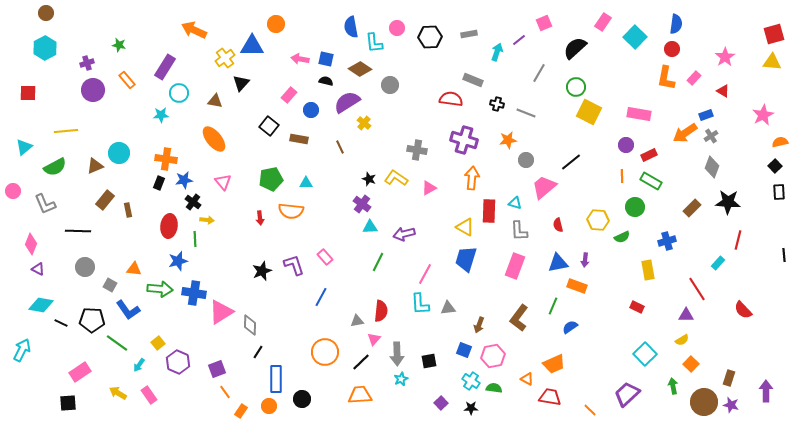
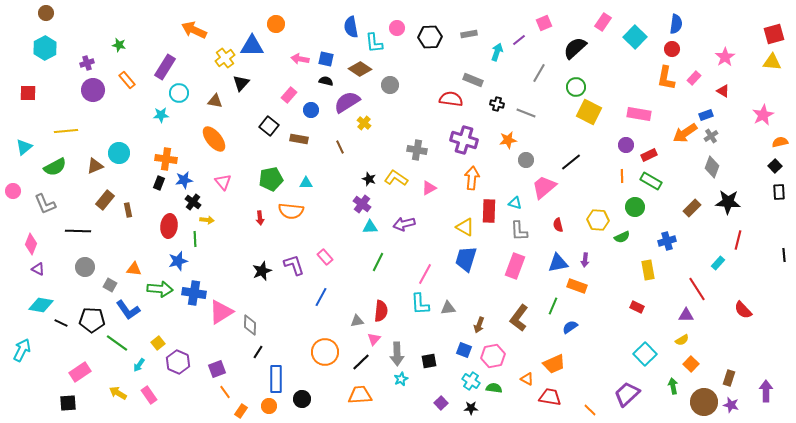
purple arrow at (404, 234): moved 10 px up
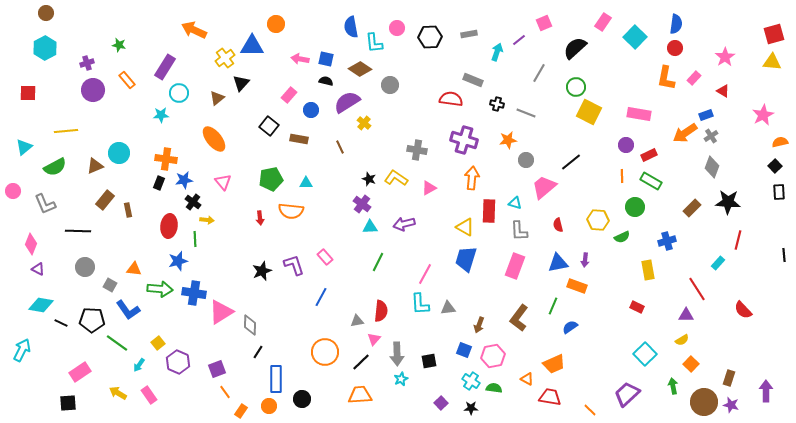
red circle at (672, 49): moved 3 px right, 1 px up
brown triangle at (215, 101): moved 2 px right, 3 px up; rotated 49 degrees counterclockwise
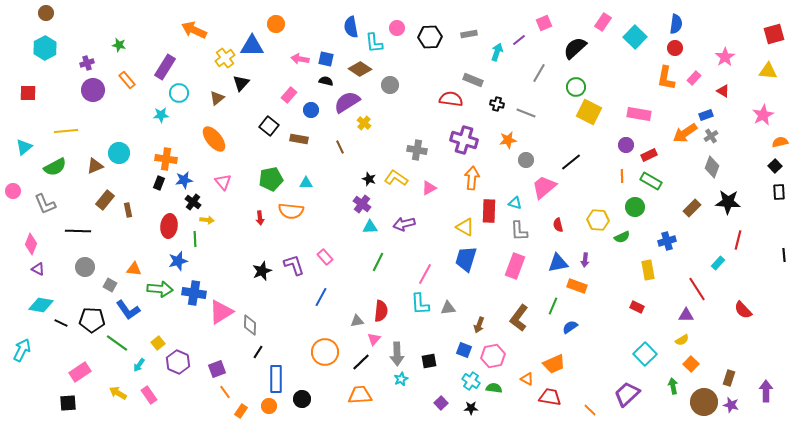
yellow triangle at (772, 62): moved 4 px left, 9 px down
